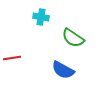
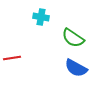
blue semicircle: moved 13 px right, 2 px up
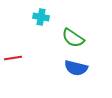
red line: moved 1 px right
blue semicircle: rotated 15 degrees counterclockwise
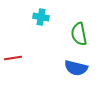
green semicircle: moved 6 px right, 4 px up; rotated 45 degrees clockwise
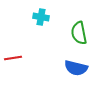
green semicircle: moved 1 px up
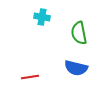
cyan cross: moved 1 px right
red line: moved 17 px right, 19 px down
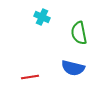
cyan cross: rotated 14 degrees clockwise
blue semicircle: moved 3 px left
